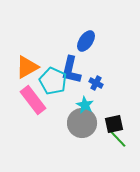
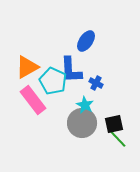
blue L-shape: rotated 16 degrees counterclockwise
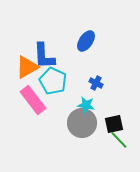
blue L-shape: moved 27 px left, 14 px up
cyan star: moved 1 px right; rotated 18 degrees counterclockwise
green line: moved 1 px right, 1 px down
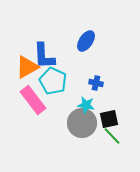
blue cross: rotated 16 degrees counterclockwise
black square: moved 5 px left, 5 px up
green line: moved 7 px left, 4 px up
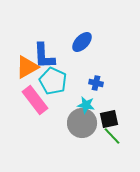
blue ellipse: moved 4 px left, 1 px down; rotated 10 degrees clockwise
pink rectangle: moved 2 px right
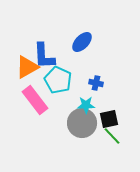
cyan pentagon: moved 5 px right, 1 px up
cyan star: rotated 12 degrees counterclockwise
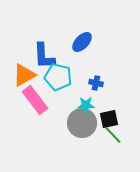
orange triangle: moved 3 px left, 8 px down
cyan pentagon: moved 3 px up; rotated 12 degrees counterclockwise
green line: moved 1 px right, 1 px up
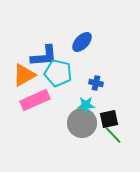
blue L-shape: rotated 92 degrees counterclockwise
cyan pentagon: moved 4 px up
pink rectangle: rotated 76 degrees counterclockwise
